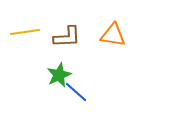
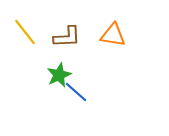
yellow line: rotated 60 degrees clockwise
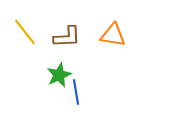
blue line: rotated 40 degrees clockwise
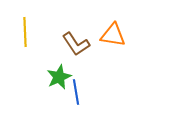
yellow line: rotated 36 degrees clockwise
brown L-shape: moved 9 px right, 7 px down; rotated 60 degrees clockwise
green star: moved 2 px down
